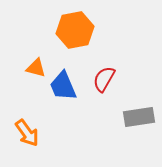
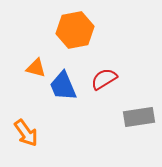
red semicircle: rotated 28 degrees clockwise
orange arrow: moved 1 px left
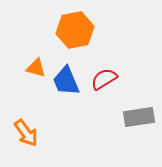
blue trapezoid: moved 3 px right, 5 px up
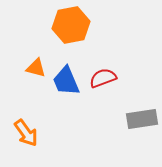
orange hexagon: moved 4 px left, 5 px up
red semicircle: moved 1 px left, 1 px up; rotated 12 degrees clockwise
gray rectangle: moved 3 px right, 2 px down
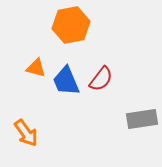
red semicircle: moved 2 px left, 1 px down; rotated 148 degrees clockwise
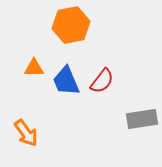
orange triangle: moved 2 px left; rotated 15 degrees counterclockwise
red semicircle: moved 1 px right, 2 px down
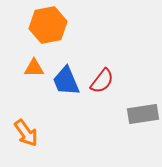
orange hexagon: moved 23 px left
gray rectangle: moved 1 px right, 5 px up
